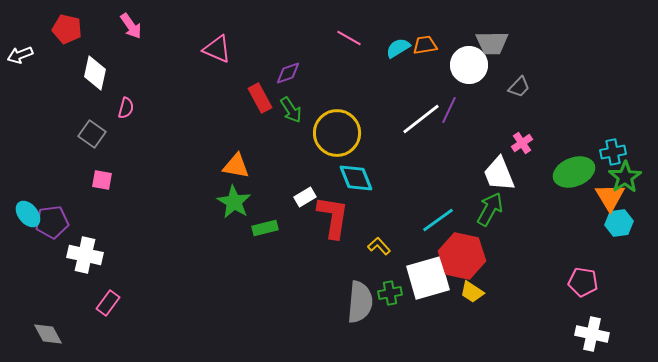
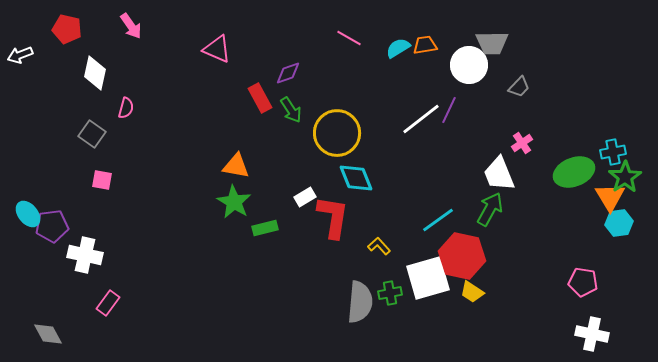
purple pentagon at (52, 222): moved 4 px down
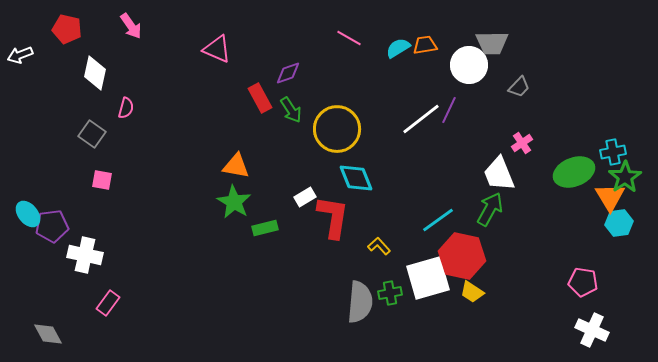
yellow circle at (337, 133): moved 4 px up
white cross at (592, 334): moved 4 px up; rotated 12 degrees clockwise
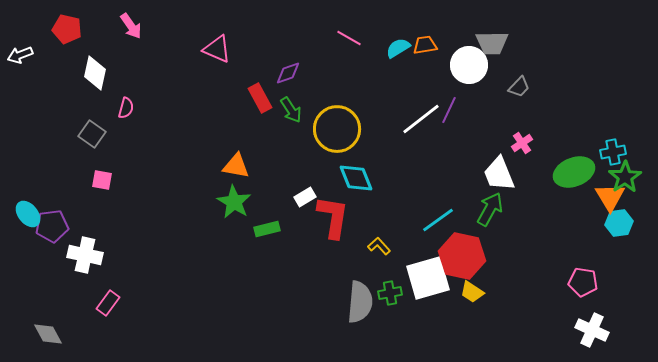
green rectangle at (265, 228): moved 2 px right, 1 px down
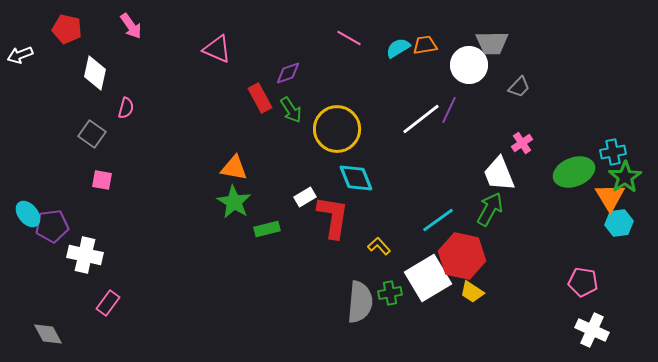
orange triangle at (236, 166): moved 2 px left, 2 px down
white square at (428, 278): rotated 15 degrees counterclockwise
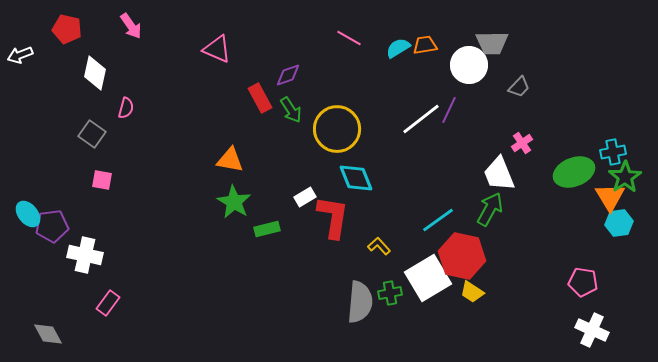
purple diamond at (288, 73): moved 2 px down
orange triangle at (234, 168): moved 4 px left, 8 px up
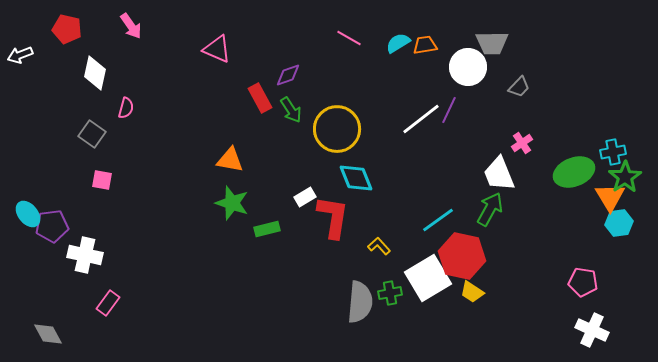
cyan semicircle at (398, 48): moved 5 px up
white circle at (469, 65): moved 1 px left, 2 px down
green star at (234, 202): moved 2 px left, 1 px down; rotated 12 degrees counterclockwise
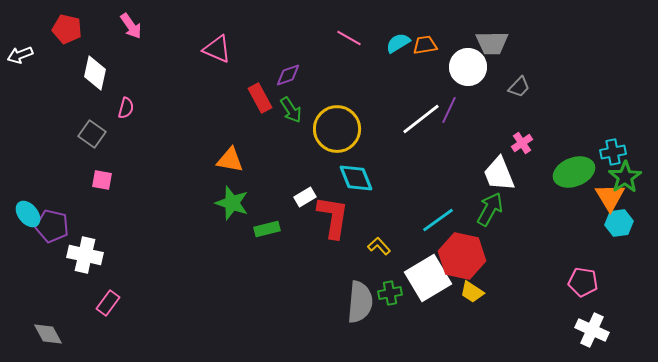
purple pentagon at (52, 226): rotated 20 degrees clockwise
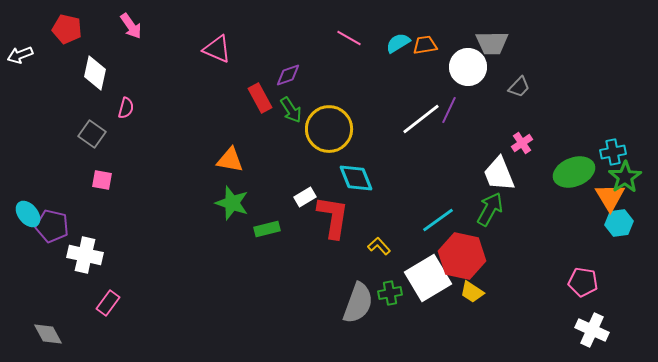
yellow circle at (337, 129): moved 8 px left
gray semicircle at (360, 302): moved 2 px left, 1 px down; rotated 15 degrees clockwise
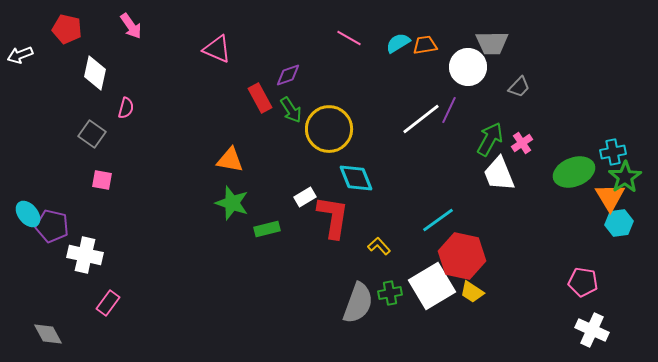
green arrow at (490, 209): moved 70 px up
white square at (428, 278): moved 4 px right, 8 px down
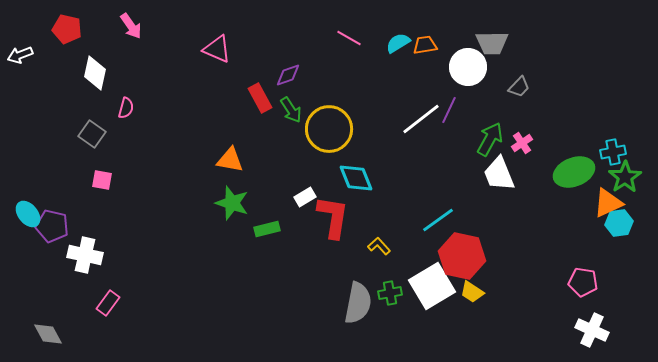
orange triangle at (610, 197): moved 2 px left, 6 px down; rotated 36 degrees clockwise
gray semicircle at (358, 303): rotated 9 degrees counterclockwise
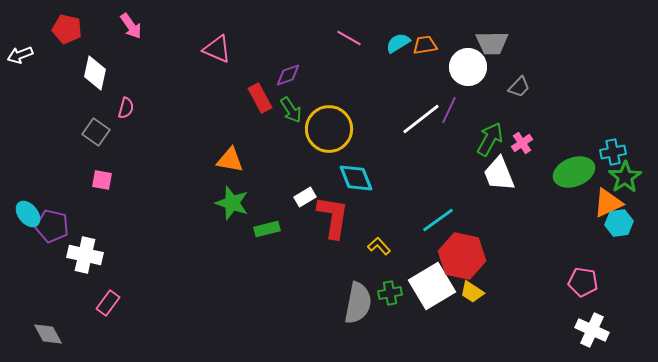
gray square at (92, 134): moved 4 px right, 2 px up
